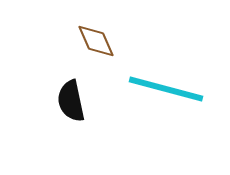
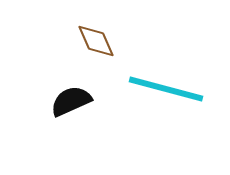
black semicircle: rotated 78 degrees clockwise
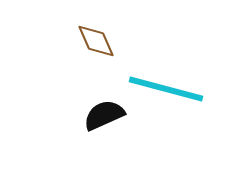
black semicircle: moved 33 px right, 14 px down
